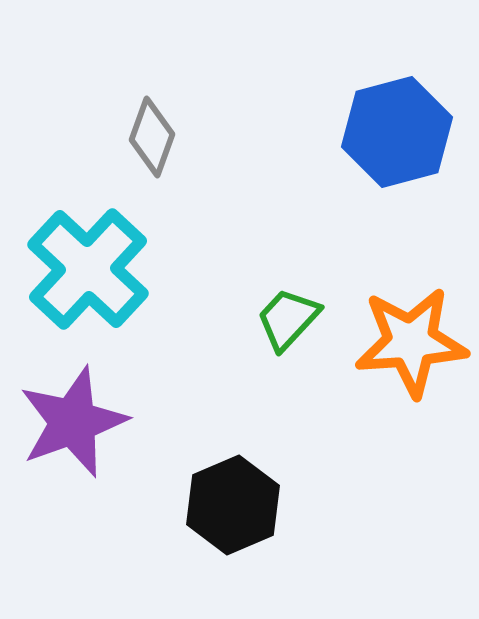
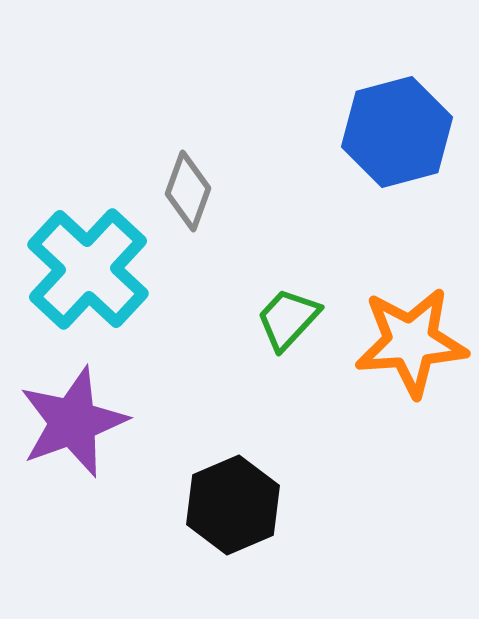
gray diamond: moved 36 px right, 54 px down
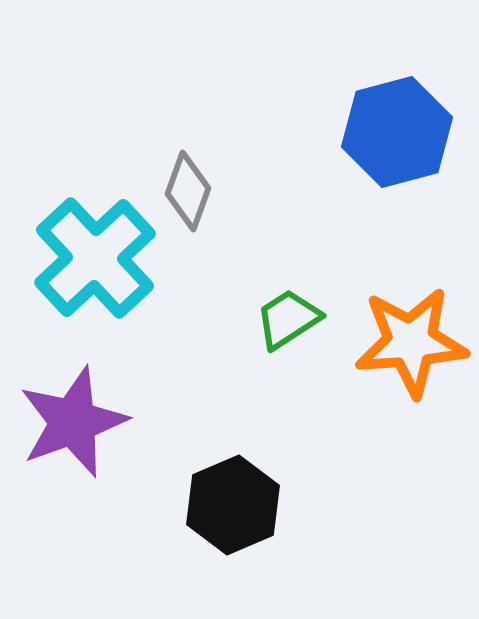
cyan cross: moved 7 px right, 11 px up; rotated 4 degrees clockwise
green trapezoid: rotated 14 degrees clockwise
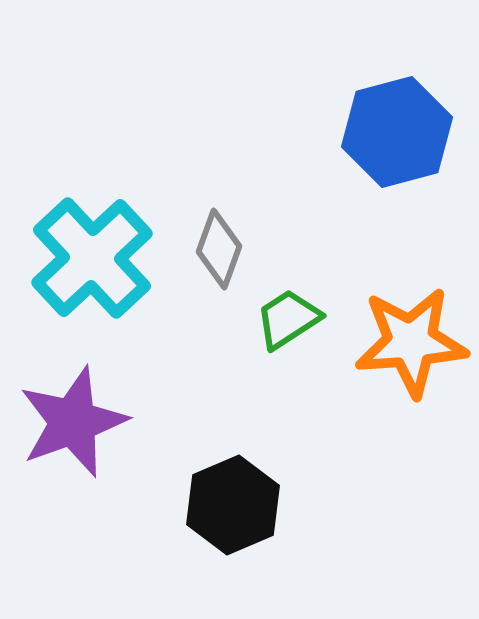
gray diamond: moved 31 px right, 58 px down
cyan cross: moved 3 px left
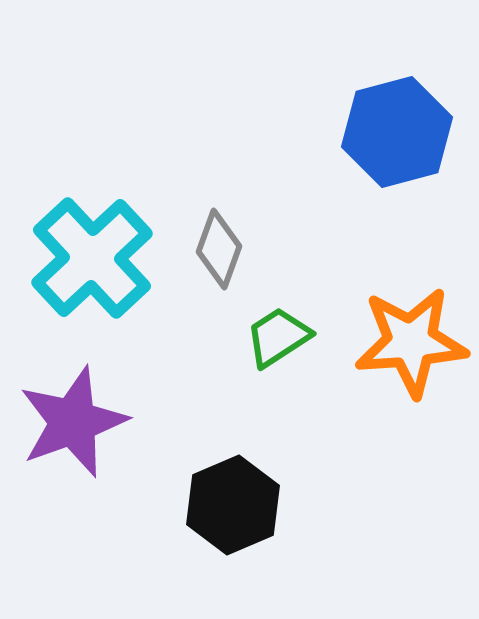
green trapezoid: moved 10 px left, 18 px down
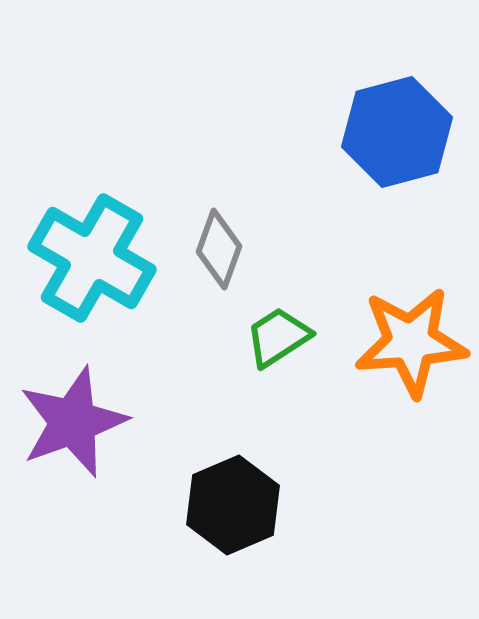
cyan cross: rotated 17 degrees counterclockwise
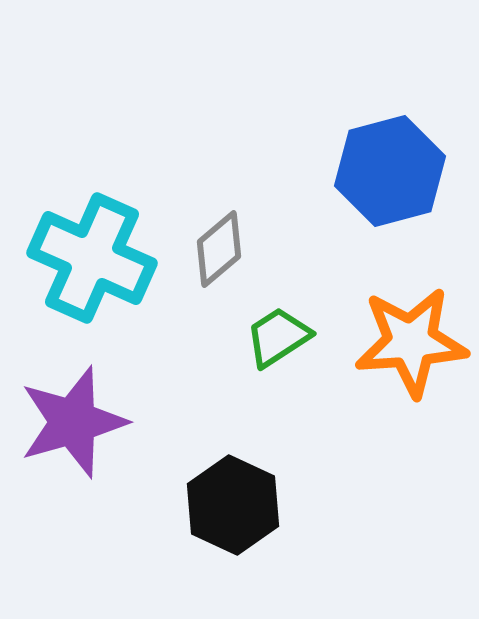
blue hexagon: moved 7 px left, 39 px down
gray diamond: rotated 30 degrees clockwise
cyan cross: rotated 6 degrees counterclockwise
purple star: rotated 4 degrees clockwise
black hexagon: rotated 12 degrees counterclockwise
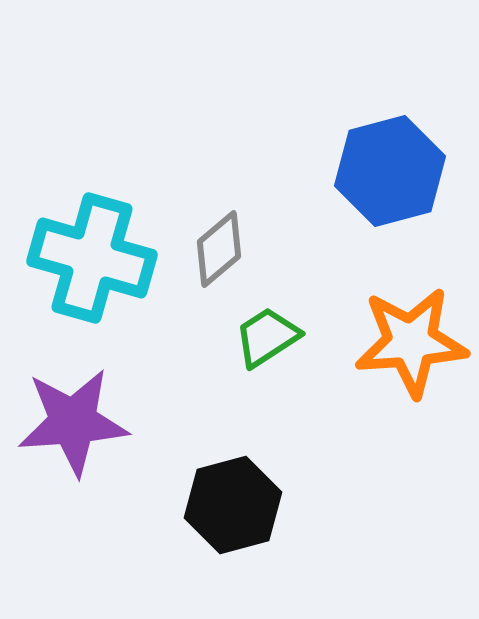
cyan cross: rotated 8 degrees counterclockwise
green trapezoid: moved 11 px left
purple star: rotated 12 degrees clockwise
black hexagon: rotated 20 degrees clockwise
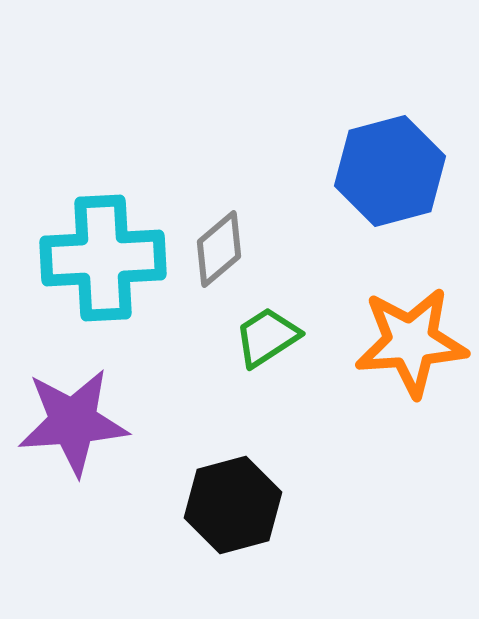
cyan cross: moved 11 px right; rotated 19 degrees counterclockwise
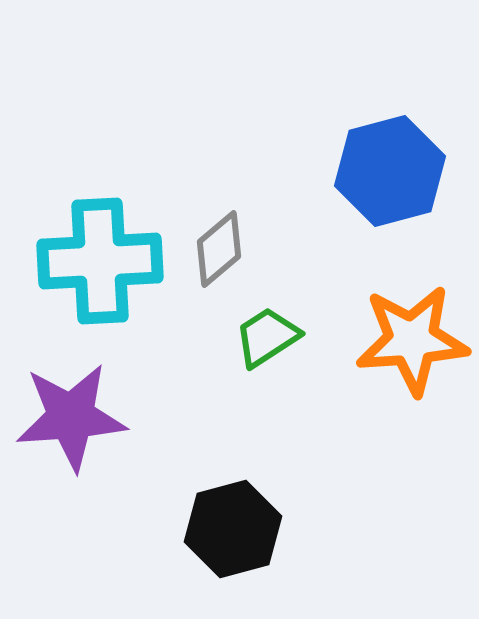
cyan cross: moved 3 px left, 3 px down
orange star: moved 1 px right, 2 px up
purple star: moved 2 px left, 5 px up
black hexagon: moved 24 px down
